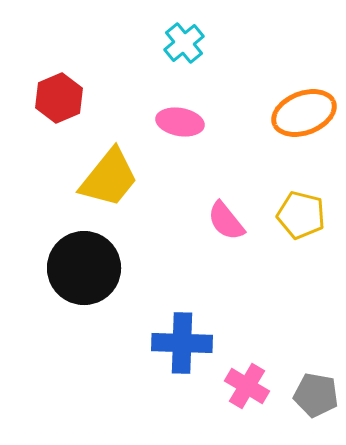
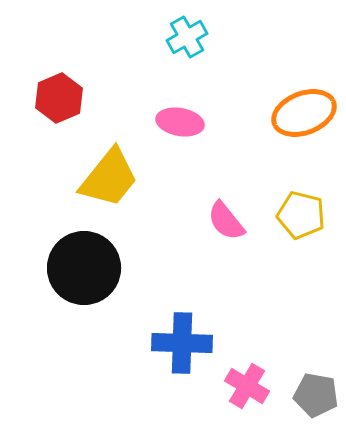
cyan cross: moved 3 px right, 6 px up; rotated 9 degrees clockwise
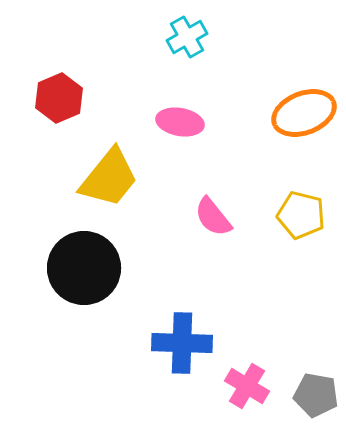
pink semicircle: moved 13 px left, 4 px up
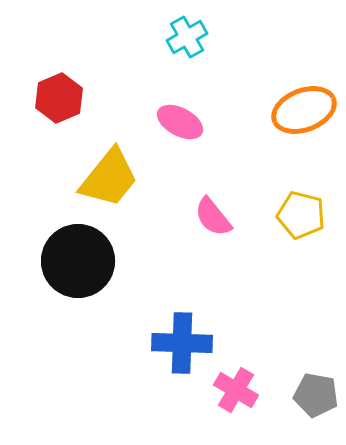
orange ellipse: moved 3 px up
pink ellipse: rotated 18 degrees clockwise
black circle: moved 6 px left, 7 px up
pink cross: moved 11 px left, 4 px down
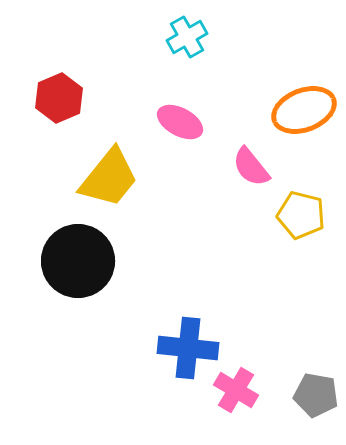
pink semicircle: moved 38 px right, 50 px up
blue cross: moved 6 px right, 5 px down; rotated 4 degrees clockwise
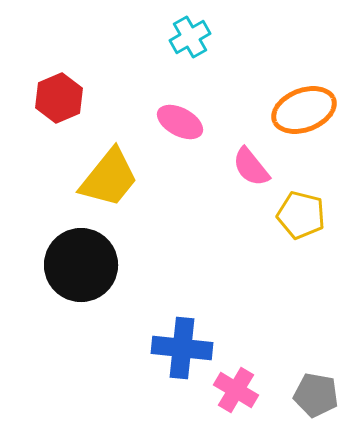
cyan cross: moved 3 px right
black circle: moved 3 px right, 4 px down
blue cross: moved 6 px left
